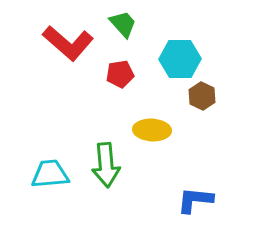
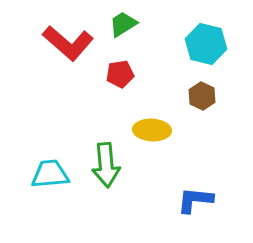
green trapezoid: rotated 80 degrees counterclockwise
cyan hexagon: moved 26 px right, 15 px up; rotated 15 degrees clockwise
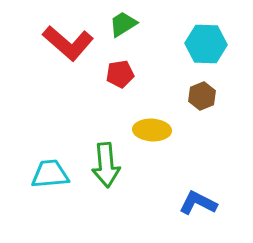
cyan hexagon: rotated 12 degrees counterclockwise
brown hexagon: rotated 12 degrees clockwise
blue L-shape: moved 3 px right, 3 px down; rotated 21 degrees clockwise
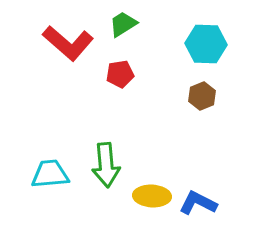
yellow ellipse: moved 66 px down
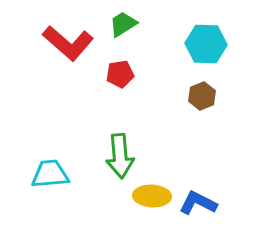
green arrow: moved 14 px right, 9 px up
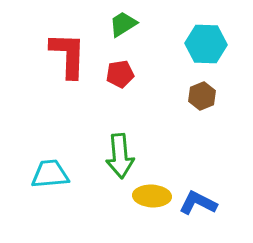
red L-shape: moved 12 px down; rotated 129 degrees counterclockwise
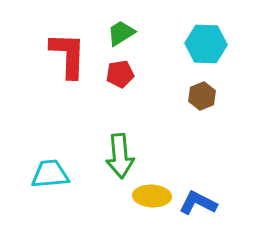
green trapezoid: moved 2 px left, 9 px down
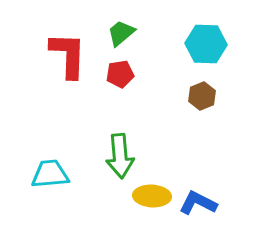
green trapezoid: rotated 8 degrees counterclockwise
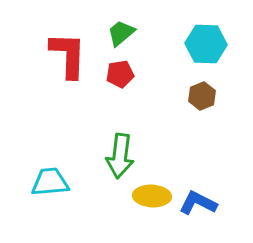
green arrow: rotated 12 degrees clockwise
cyan trapezoid: moved 8 px down
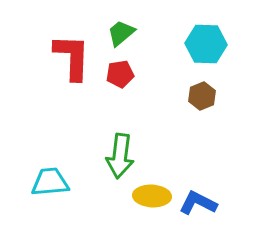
red L-shape: moved 4 px right, 2 px down
